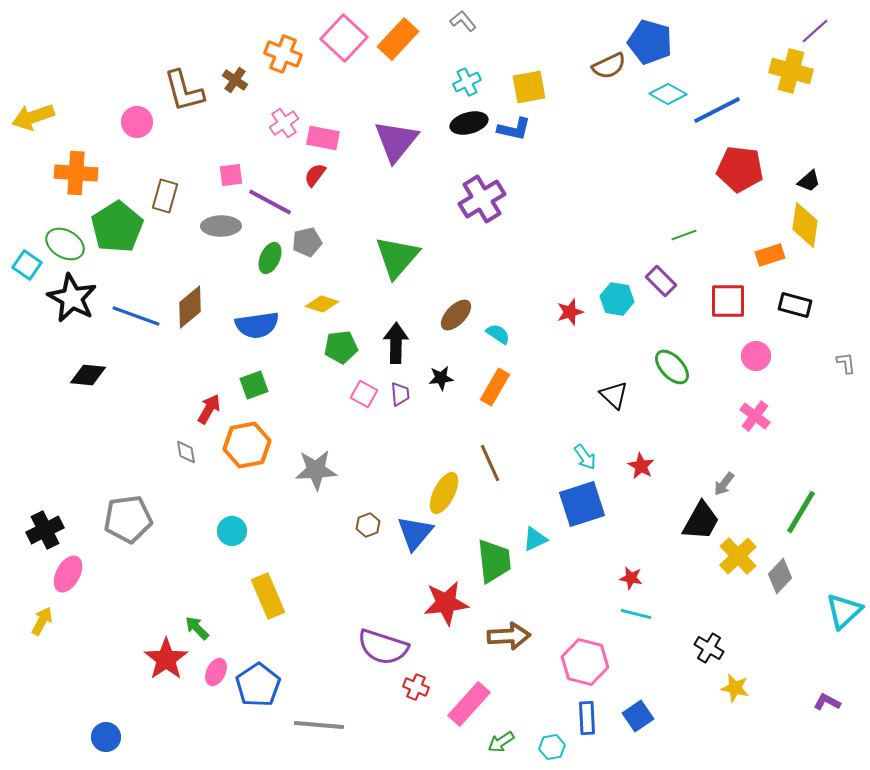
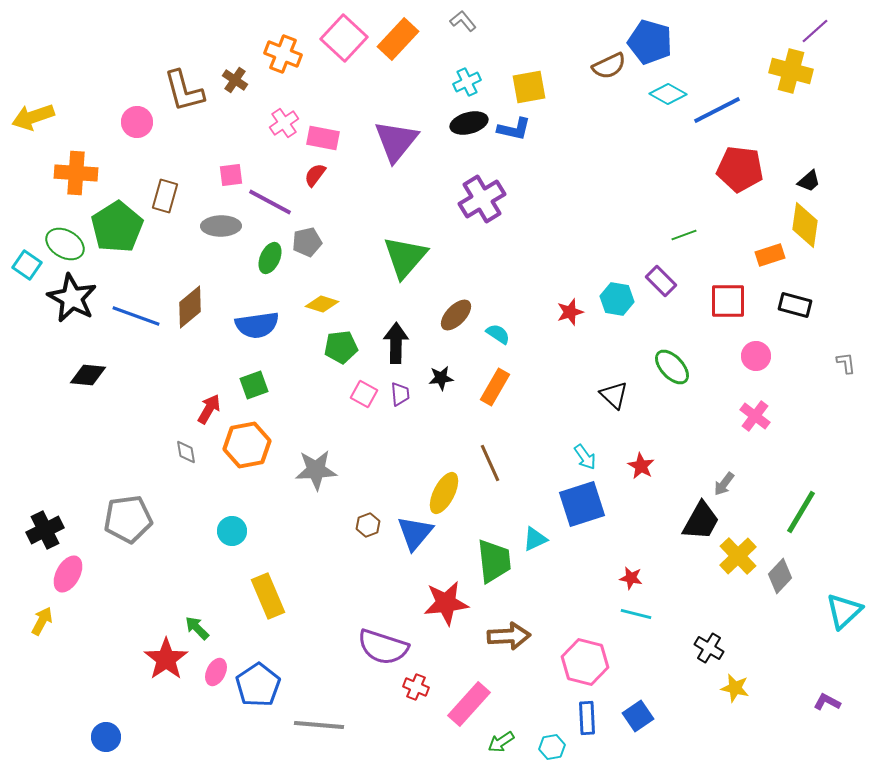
green triangle at (397, 257): moved 8 px right
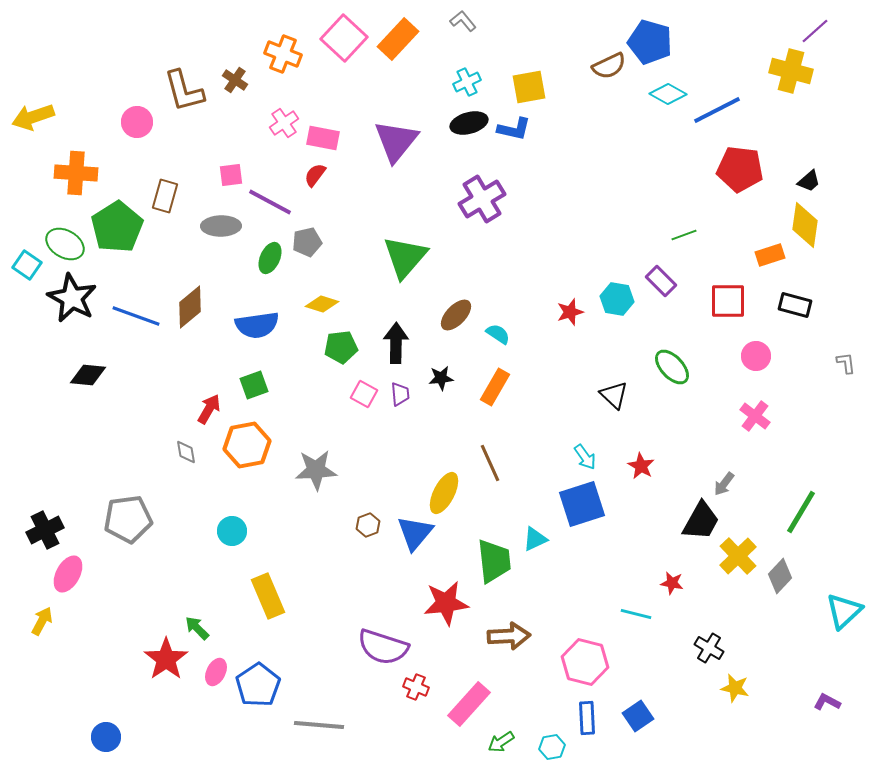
red star at (631, 578): moved 41 px right, 5 px down
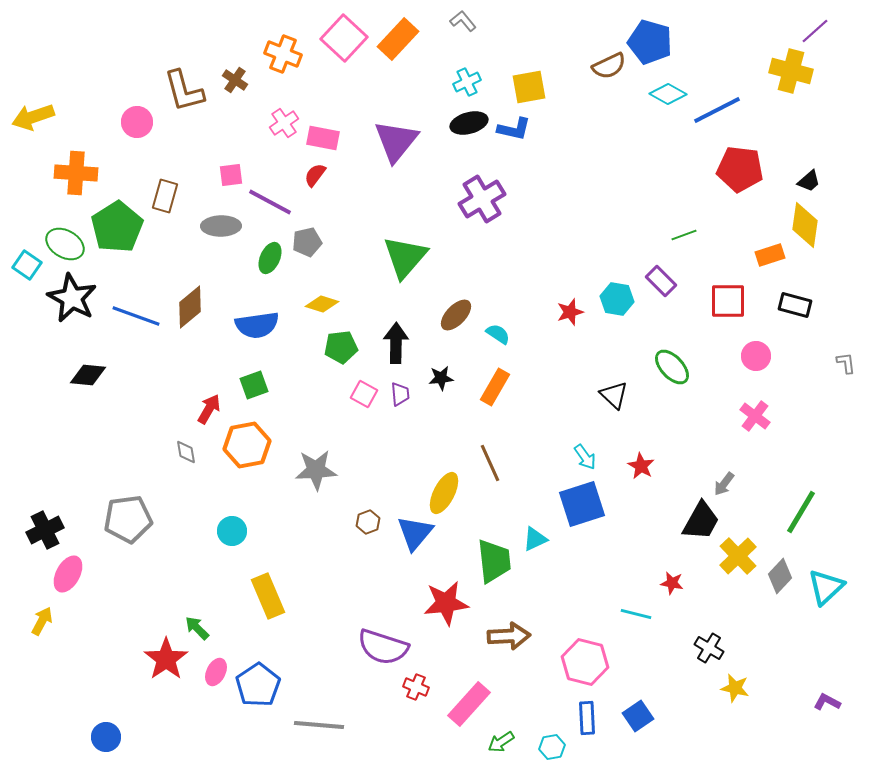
brown hexagon at (368, 525): moved 3 px up
cyan triangle at (844, 611): moved 18 px left, 24 px up
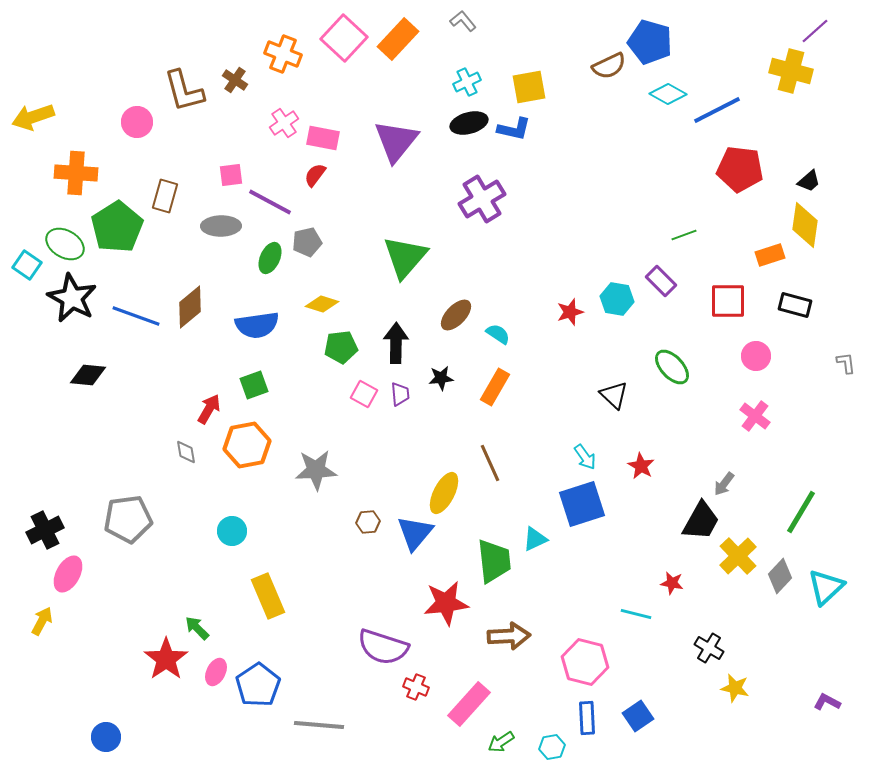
brown hexagon at (368, 522): rotated 15 degrees clockwise
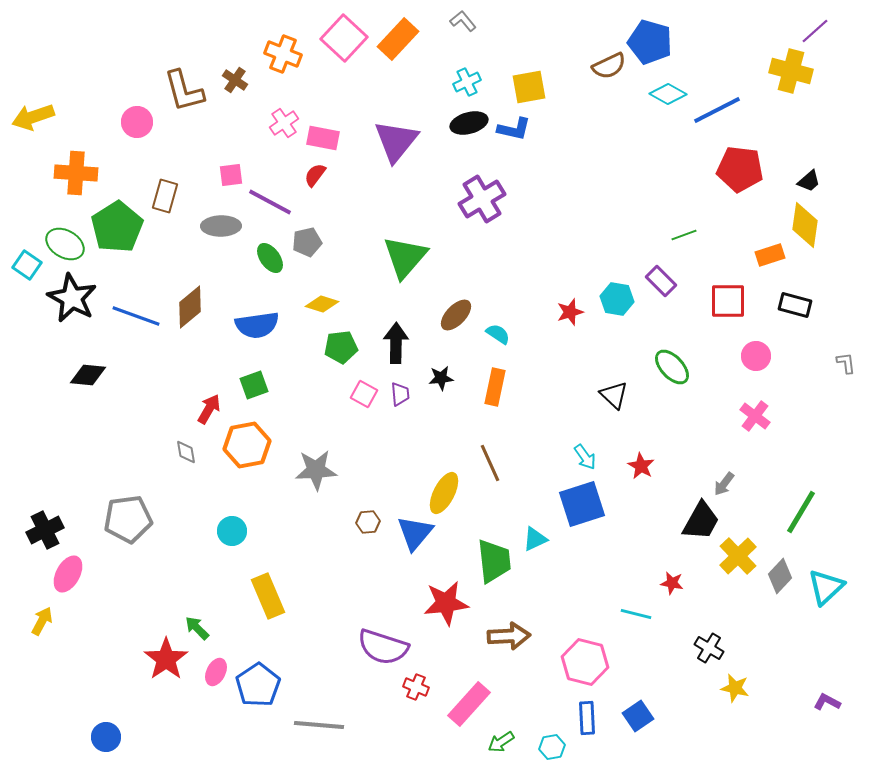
green ellipse at (270, 258): rotated 60 degrees counterclockwise
orange rectangle at (495, 387): rotated 18 degrees counterclockwise
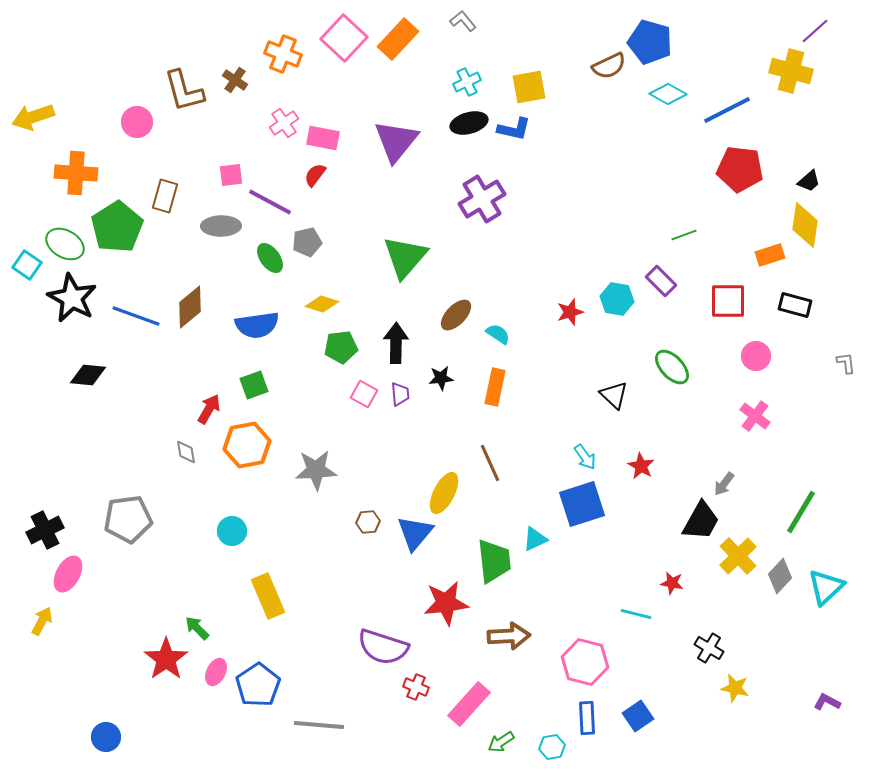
blue line at (717, 110): moved 10 px right
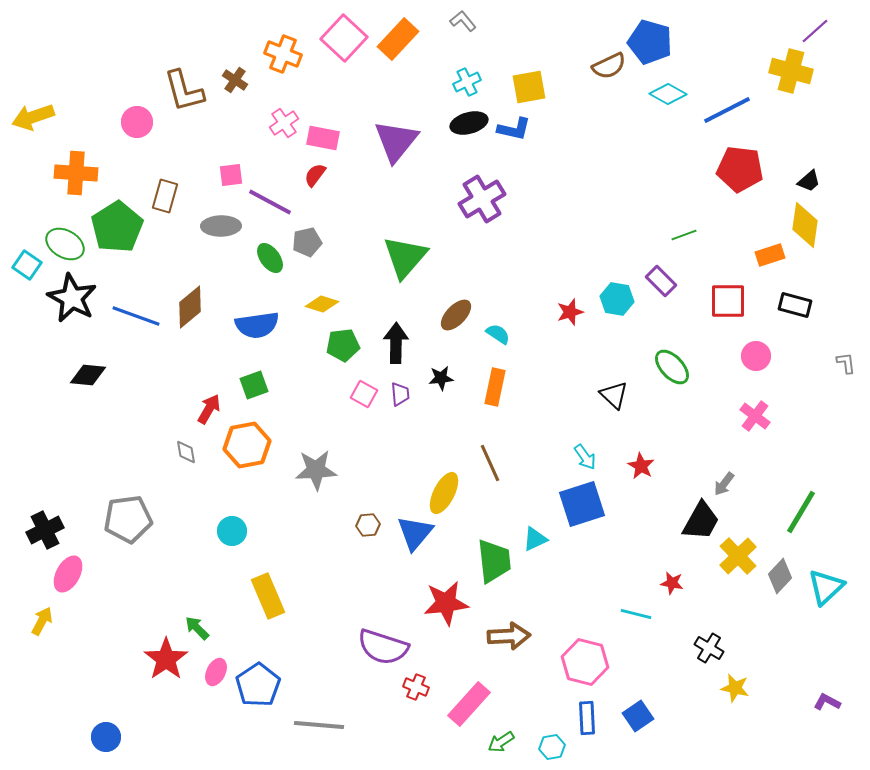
green pentagon at (341, 347): moved 2 px right, 2 px up
brown hexagon at (368, 522): moved 3 px down
